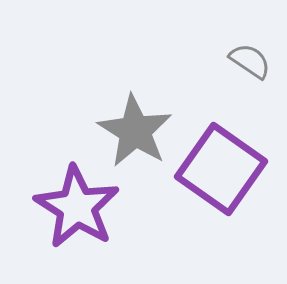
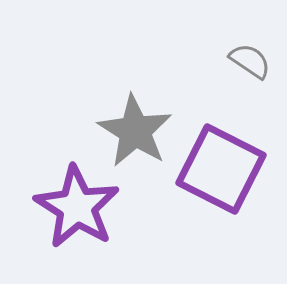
purple square: rotated 8 degrees counterclockwise
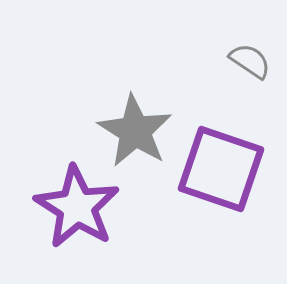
purple square: rotated 8 degrees counterclockwise
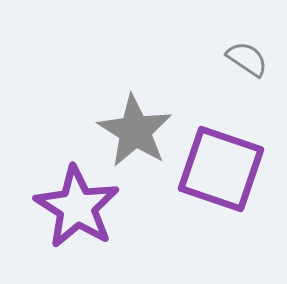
gray semicircle: moved 3 px left, 2 px up
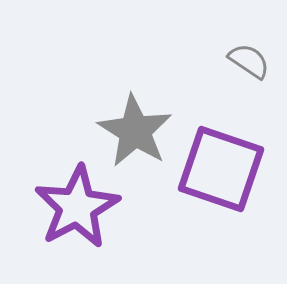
gray semicircle: moved 2 px right, 2 px down
purple star: rotated 12 degrees clockwise
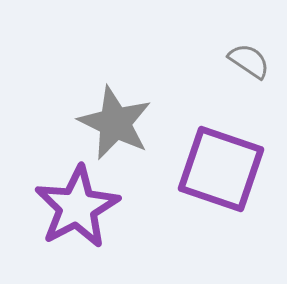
gray star: moved 20 px left, 8 px up; rotated 6 degrees counterclockwise
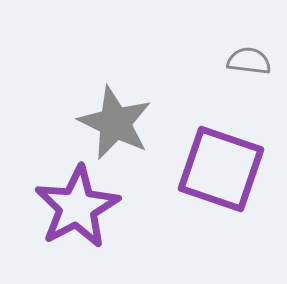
gray semicircle: rotated 27 degrees counterclockwise
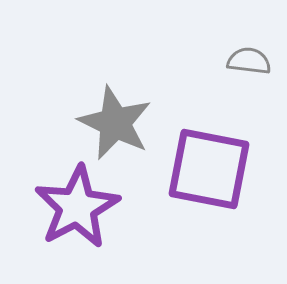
purple square: moved 12 px left; rotated 8 degrees counterclockwise
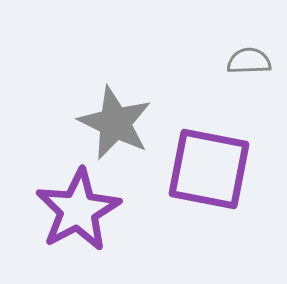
gray semicircle: rotated 9 degrees counterclockwise
purple star: moved 1 px right, 3 px down
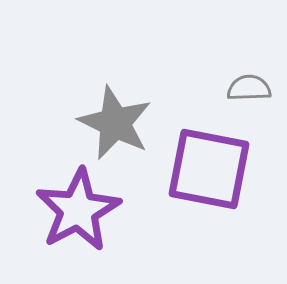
gray semicircle: moved 27 px down
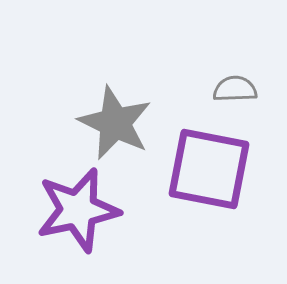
gray semicircle: moved 14 px left, 1 px down
purple star: rotated 16 degrees clockwise
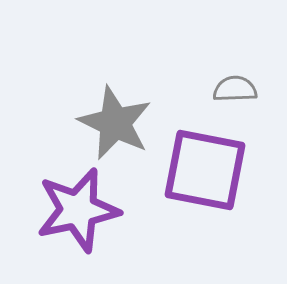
purple square: moved 4 px left, 1 px down
